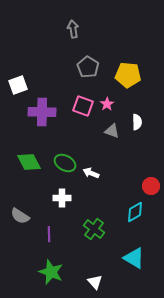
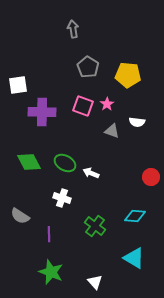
white square: rotated 12 degrees clockwise
white semicircle: rotated 98 degrees clockwise
red circle: moved 9 px up
white cross: rotated 18 degrees clockwise
cyan diamond: moved 4 px down; rotated 35 degrees clockwise
green cross: moved 1 px right, 3 px up
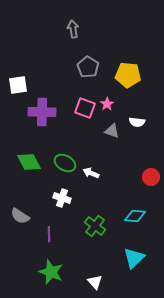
pink square: moved 2 px right, 2 px down
cyan triangle: rotated 45 degrees clockwise
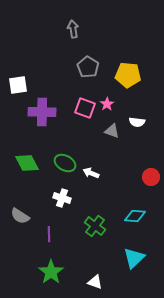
green diamond: moved 2 px left, 1 px down
green star: rotated 15 degrees clockwise
white triangle: rotated 28 degrees counterclockwise
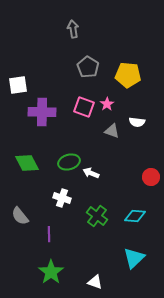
pink square: moved 1 px left, 1 px up
green ellipse: moved 4 px right, 1 px up; rotated 45 degrees counterclockwise
gray semicircle: rotated 18 degrees clockwise
green cross: moved 2 px right, 10 px up
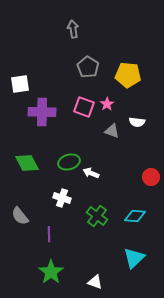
white square: moved 2 px right, 1 px up
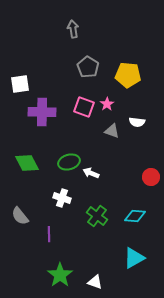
cyan triangle: rotated 15 degrees clockwise
green star: moved 9 px right, 3 px down
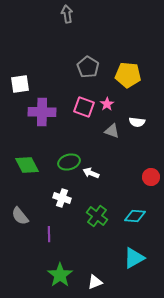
gray arrow: moved 6 px left, 15 px up
green diamond: moved 2 px down
white triangle: rotated 42 degrees counterclockwise
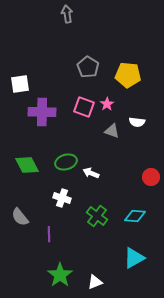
green ellipse: moved 3 px left
gray semicircle: moved 1 px down
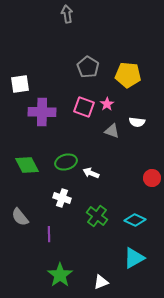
red circle: moved 1 px right, 1 px down
cyan diamond: moved 4 px down; rotated 20 degrees clockwise
white triangle: moved 6 px right
